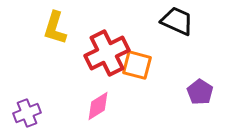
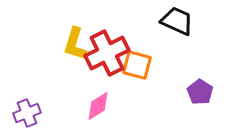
yellow L-shape: moved 20 px right, 16 px down
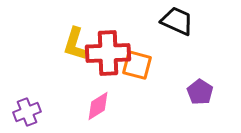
red cross: moved 1 px right; rotated 24 degrees clockwise
purple cross: moved 1 px up
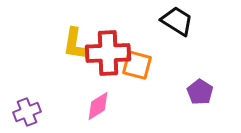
black trapezoid: rotated 8 degrees clockwise
yellow L-shape: rotated 8 degrees counterclockwise
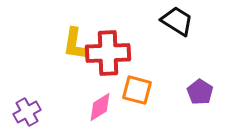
orange square: moved 25 px down
pink diamond: moved 2 px right, 1 px down
purple cross: rotated 8 degrees counterclockwise
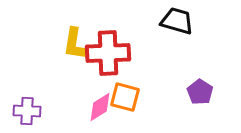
black trapezoid: rotated 16 degrees counterclockwise
orange square: moved 12 px left, 7 px down
purple cross: moved 1 px up; rotated 32 degrees clockwise
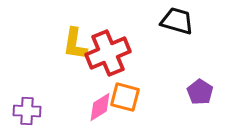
red cross: rotated 21 degrees counterclockwise
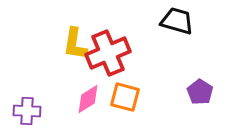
pink diamond: moved 12 px left, 8 px up
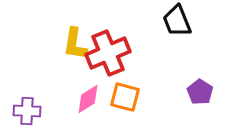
black trapezoid: rotated 128 degrees counterclockwise
